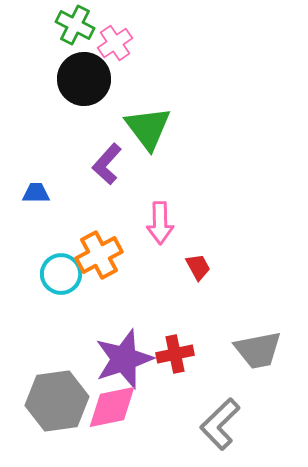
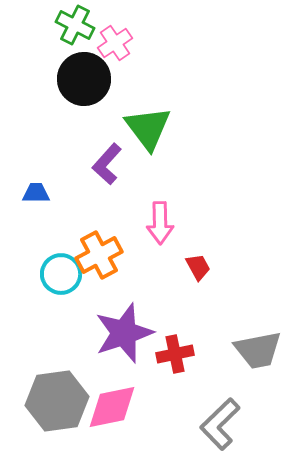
purple star: moved 26 px up
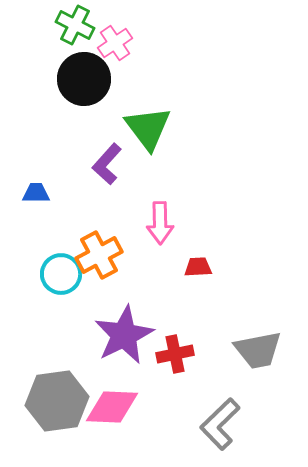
red trapezoid: rotated 64 degrees counterclockwise
purple star: moved 2 px down; rotated 8 degrees counterclockwise
pink diamond: rotated 14 degrees clockwise
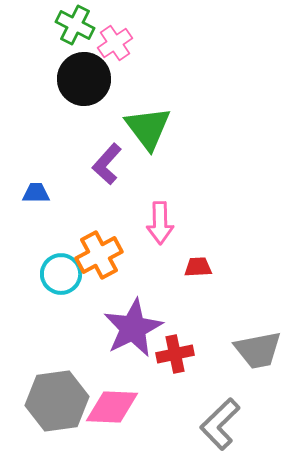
purple star: moved 9 px right, 7 px up
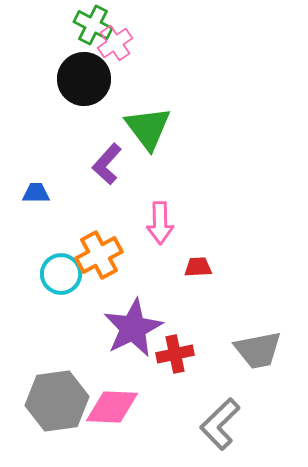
green cross: moved 18 px right
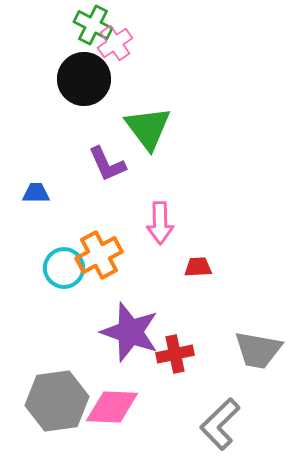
purple L-shape: rotated 66 degrees counterclockwise
cyan circle: moved 3 px right, 6 px up
purple star: moved 3 px left, 4 px down; rotated 26 degrees counterclockwise
gray trapezoid: rotated 21 degrees clockwise
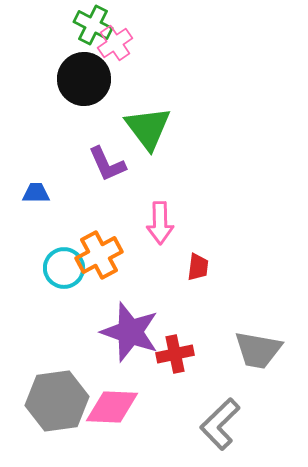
red trapezoid: rotated 100 degrees clockwise
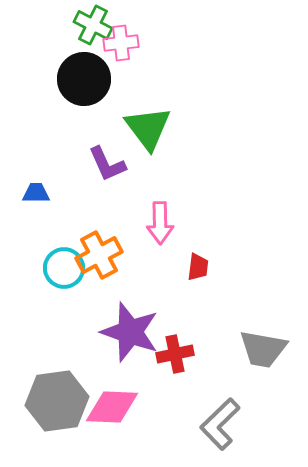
pink cross: moved 6 px right; rotated 28 degrees clockwise
gray trapezoid: moved 5 px right, 1 px up
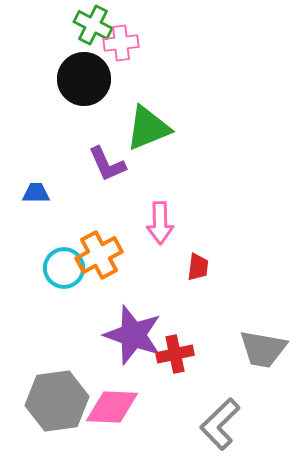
green triangle: rotated 45 degrees clockwise
purple star: moved 3 px right, 3 px down
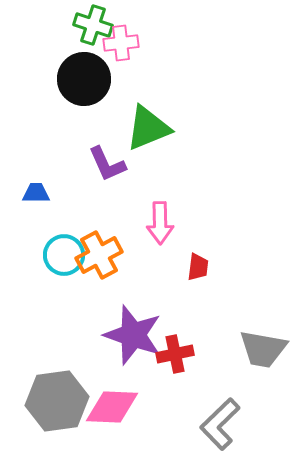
green cross: rotated 9 degrees counterclockwise
cyan circle: moved 13 px up
